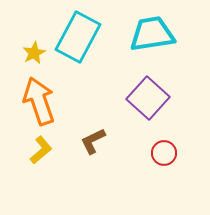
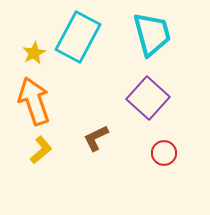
cyan trapezoid: rotated 84 degrees clockwise
orange arrow: moved 5 px left
brown L-shape: moved 3 px right, 3 px up
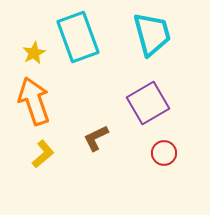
cyan rectangle: rotated 48 degrees counterclockwise
purple square: moved 5 px down; rotated 18 degrees clockwise
yellow L-shape: moved 2 px right, 4 px down
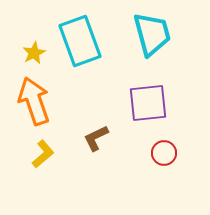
cyan rectangle: moved 2 px right, 4 px down
purple square: rotated 24 degrees clockwise
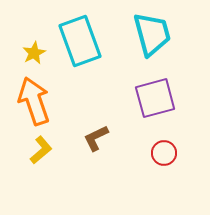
purple square: moved 7 px right, 5 px up; rotated 9 degrees counterclockwise
yellow L-shape: moved 2 px left, 4 px up
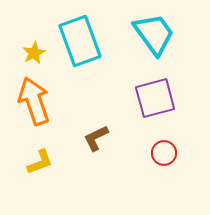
cyan trapezoid: moved 2 px right; rotated 21 degrees counterclockwise
yellow L-shape: moved 1 px left, 12 px down; rotated 20 degrees clockwise
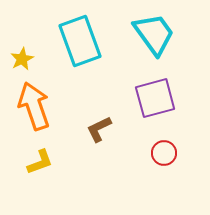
yellow star: moved 12 px left, 6 px down
orange arrow: moved 5 px down
brown L-shape: moved 3 px right, 9 px up
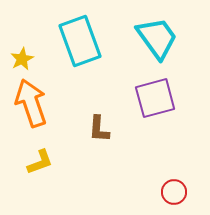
cyan trapezoid: moved 3 px right, 4 px down
orange arrow: moved 3 px left, 3 px up
brown L-shape: rotated 60 degrees counterclockwise
red circle: moved 10 px right, 39 px down
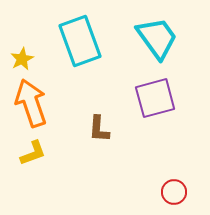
yellow L-shape: moved 7 px left, 9 px up
